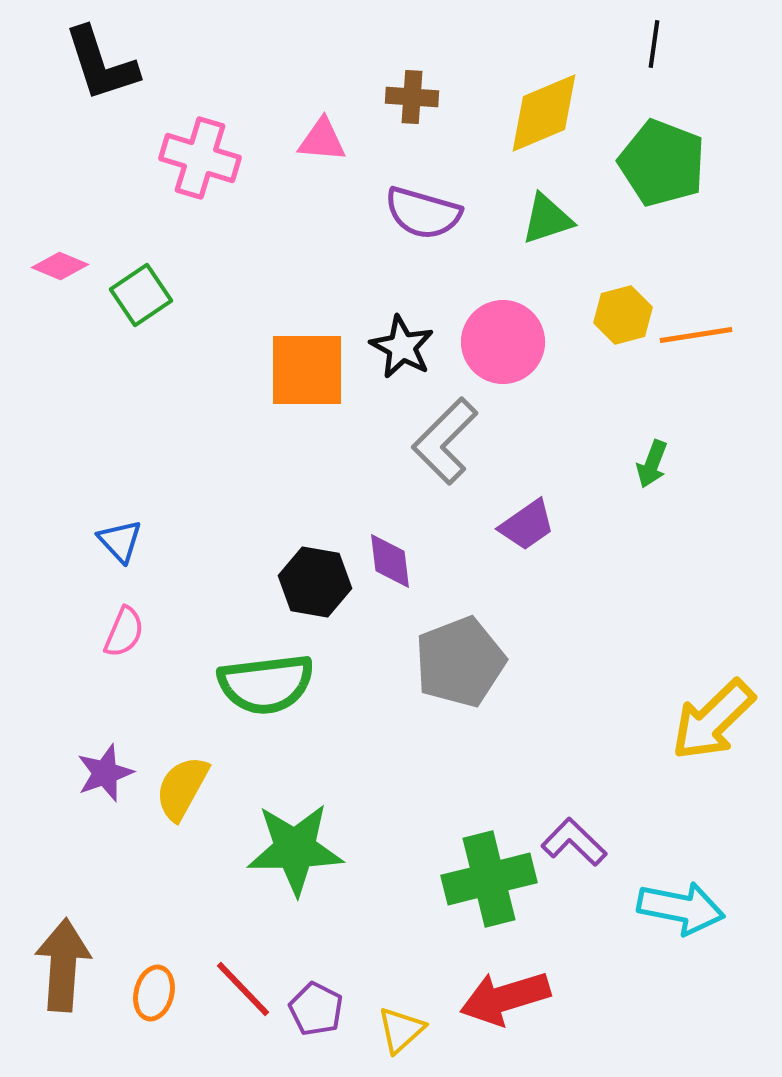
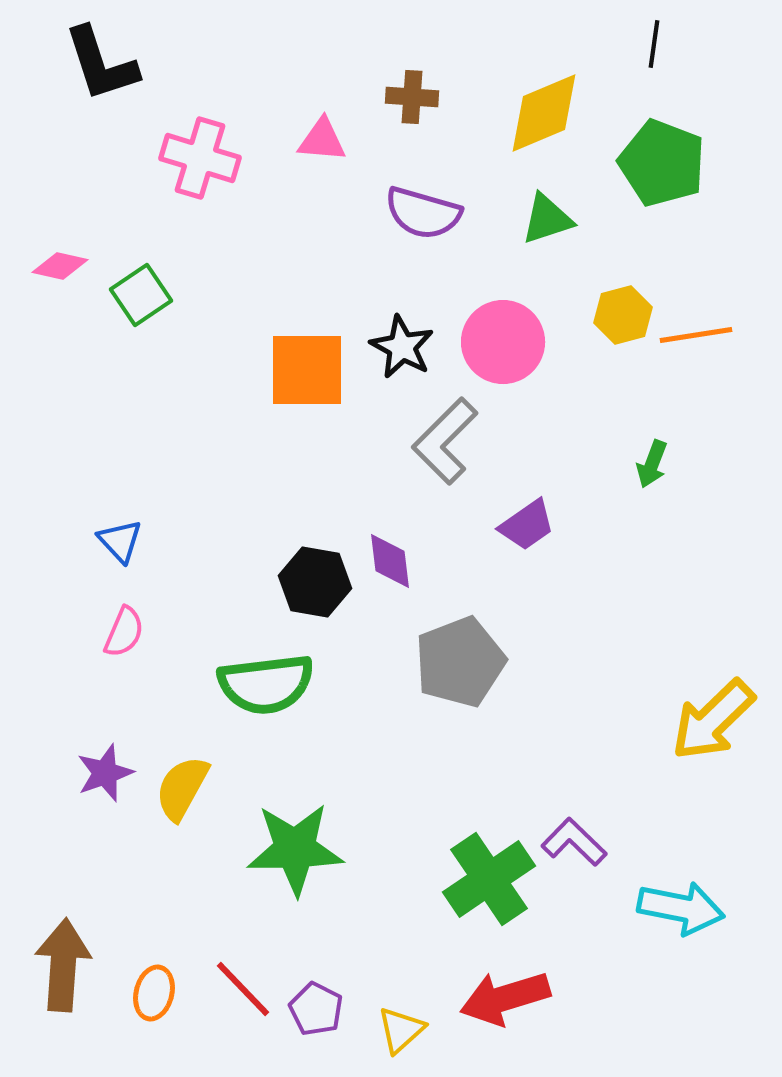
pink diamond: rotated 10 degrees counterclockwise
green cross: rotated 20 degrees counterclockwise
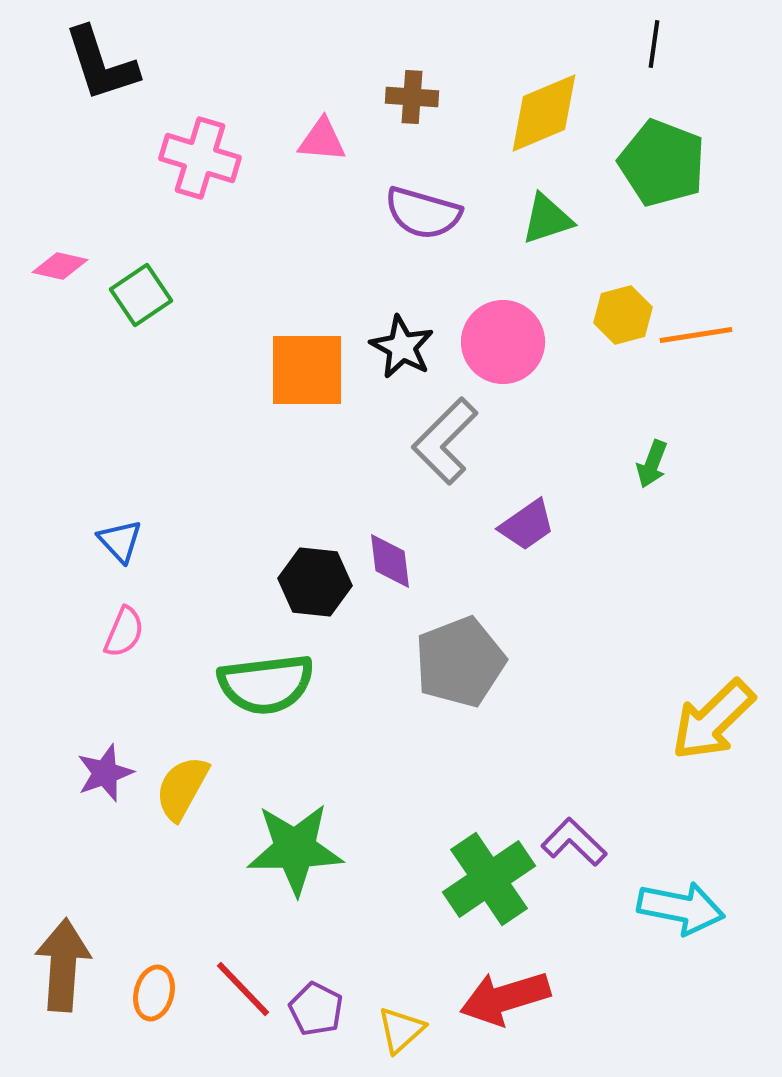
black hexagon: rotated 4 degrees counterclockwise
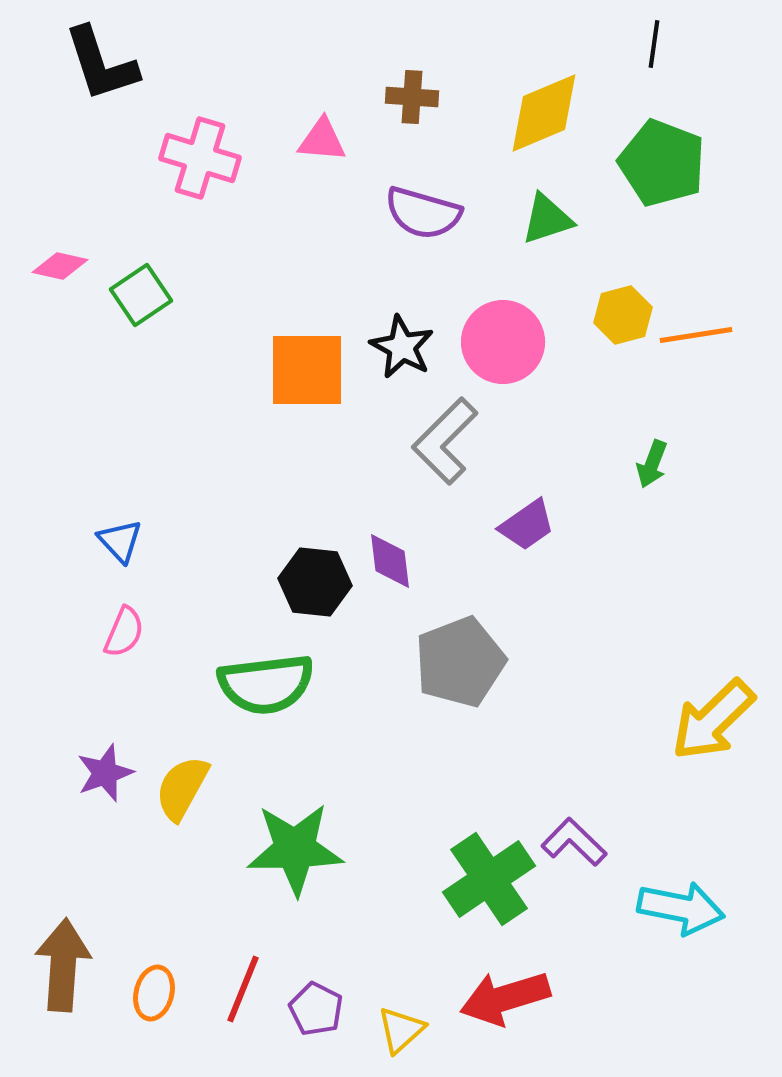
red line: rotated 66 degrees clockwise
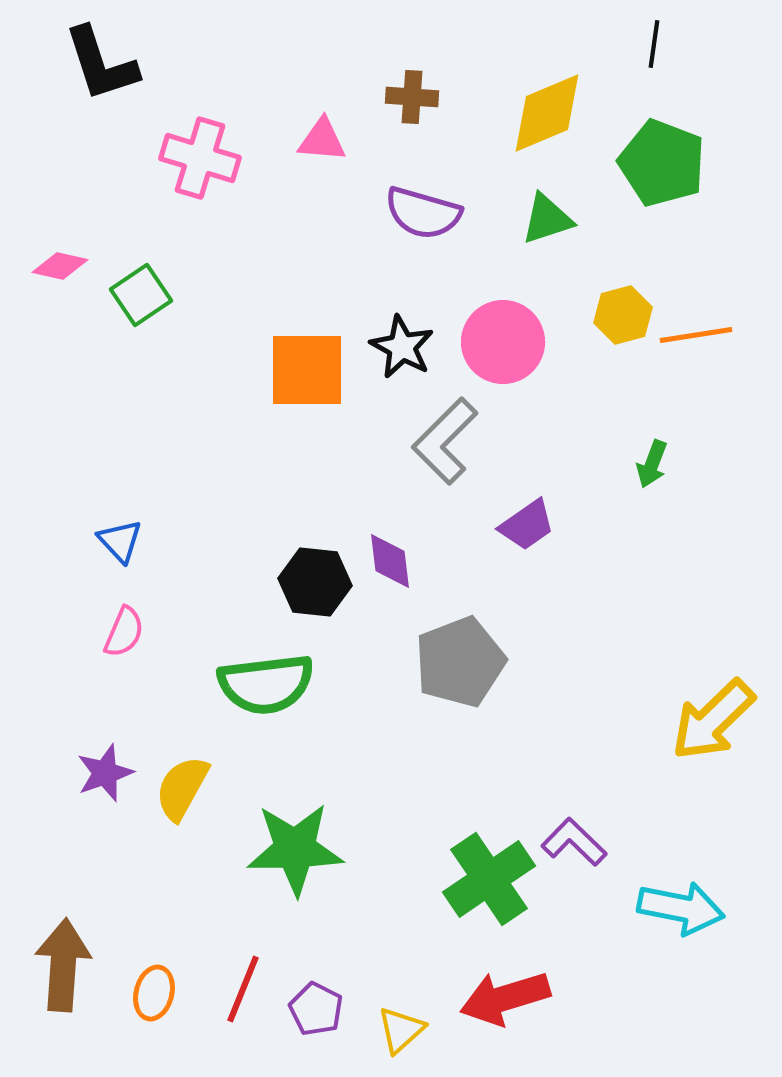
yellow diamond: moved 3 px right
